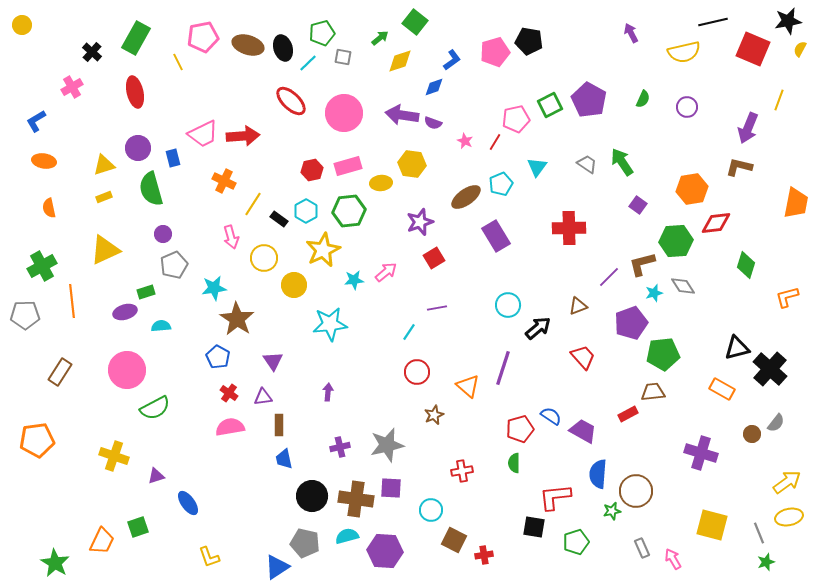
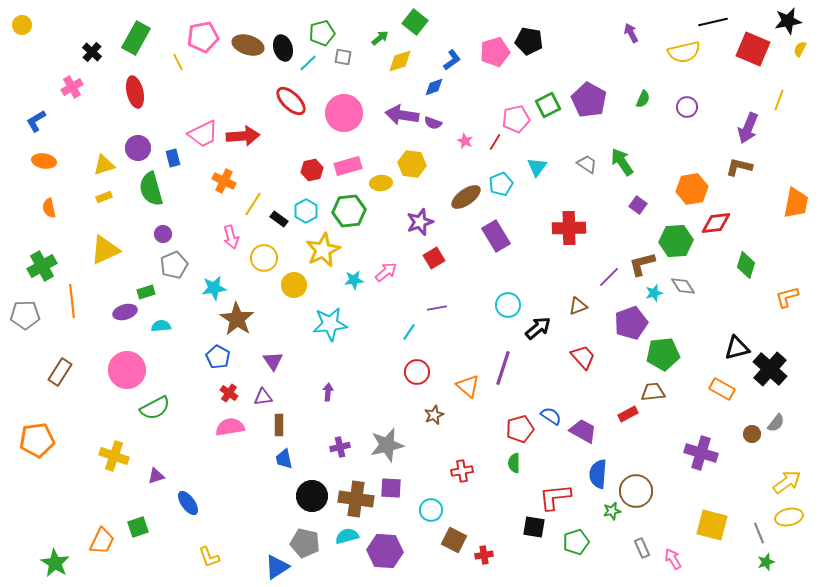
green square at (550, 105): moved 2 px left
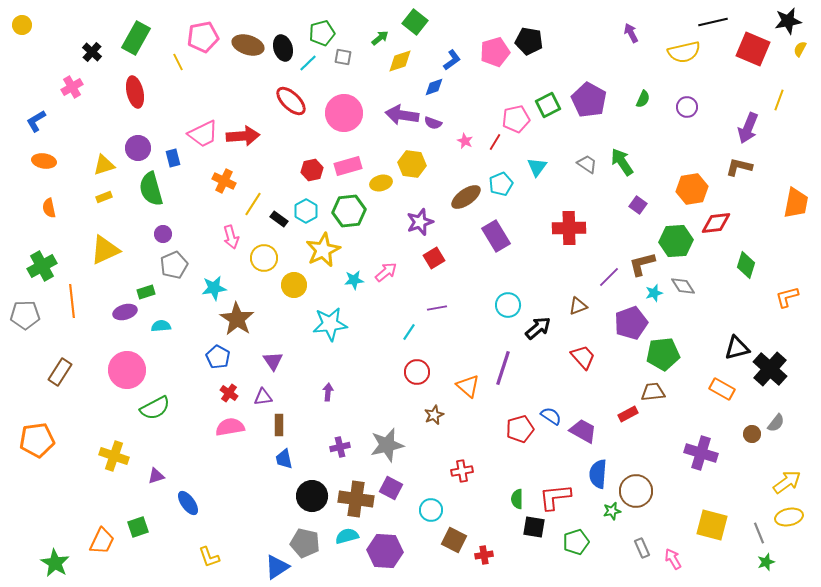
yellow ellipse at (381, 183): rotated 10 degrees counterclockwise
green semicircle at (514, 463): moved 3 px right, 36 px down
purple square at (391, 488): rotated 25 degrees clockwise
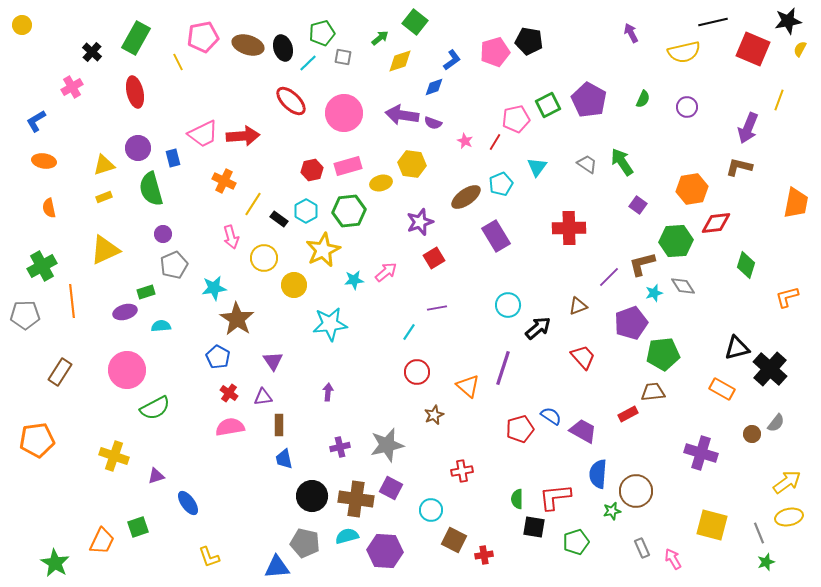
blue triangle at (277, 567): rotated 28 degrees clockwise
